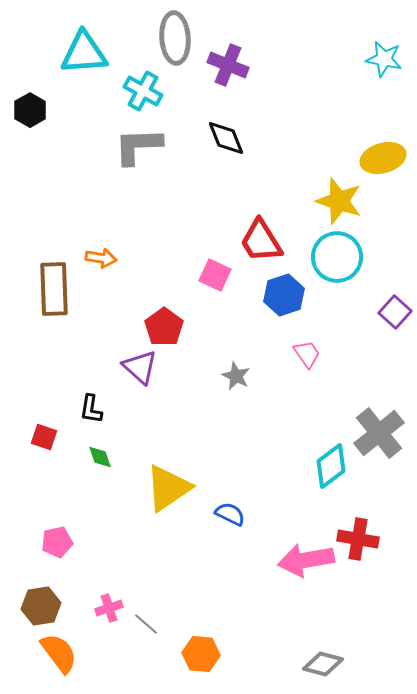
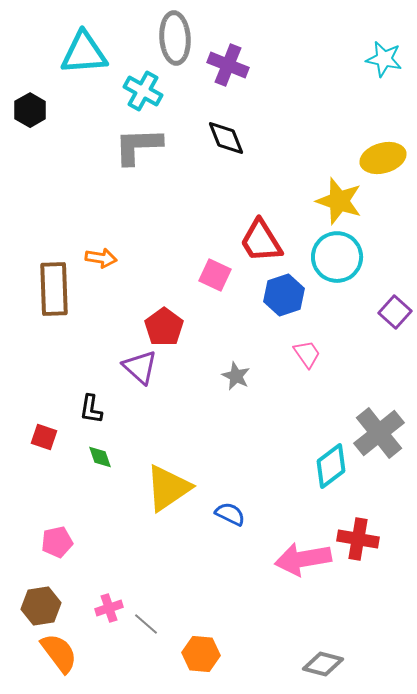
pink arrow: moved 3 px left, 1 px up
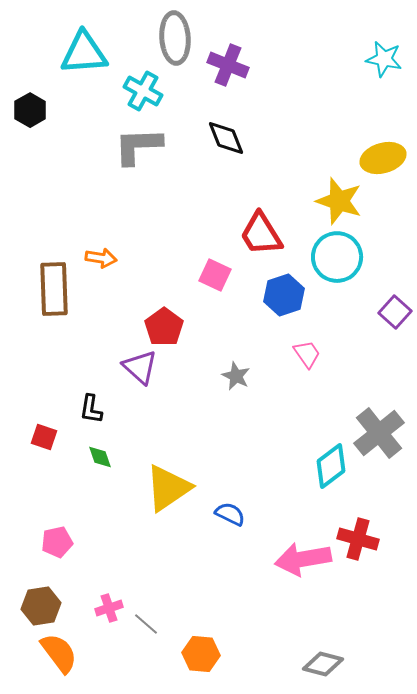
red trapezoid: moved 7 px up
red cross: rotated 6 degrees clockwise
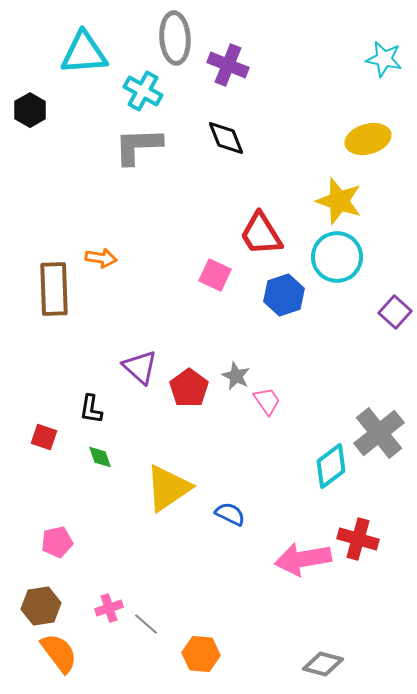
yellow ellipse: moved 15 px left, 19 px up
red pentagon: moved 25 px right, 61 px down
pink trapezoid: moved 40 px left, 47 px down
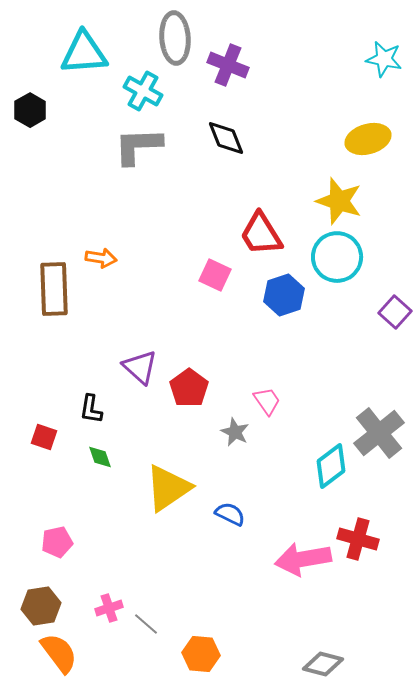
gray star: moved 1 px left, 56 px down
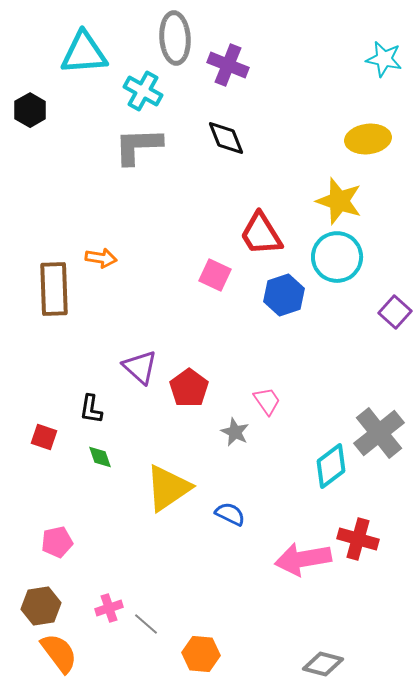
yellow ellipse: rotated 9 degrees clockwise
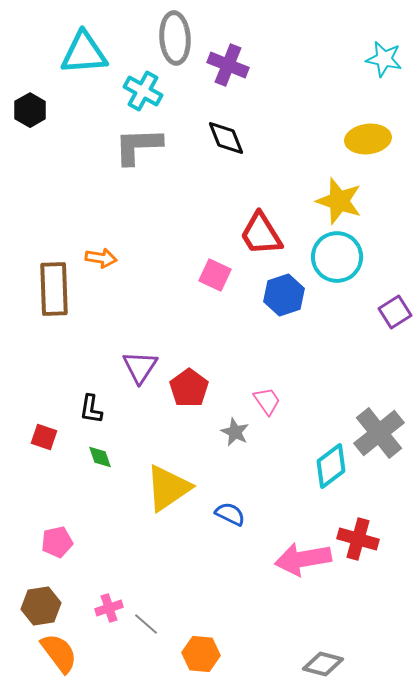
purple square: rotated 16 degrees clockwise
purple triangle: rotated 21 degrees clockwise
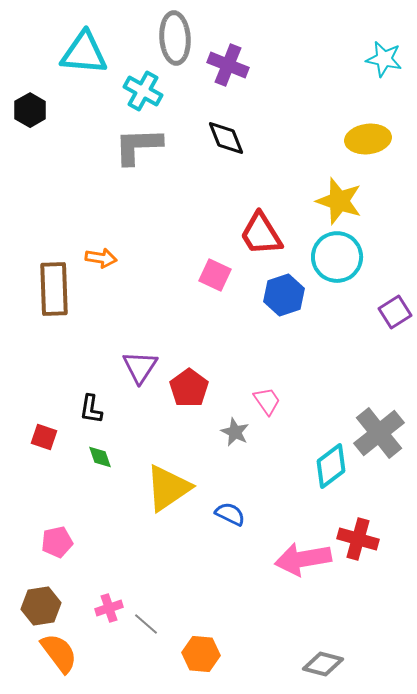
cyan triangle: rotated 9 degrees clockwise
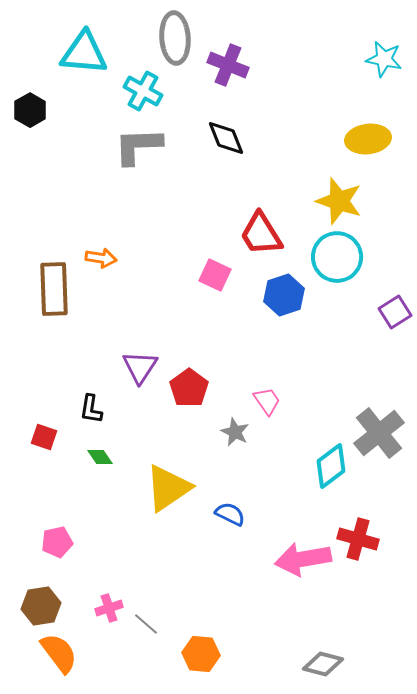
green diamond: rotated 16 degrees counterclockwise
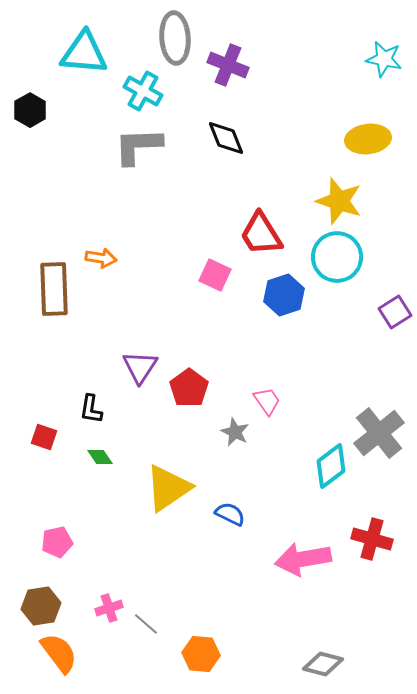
red cross: moved 14 px right
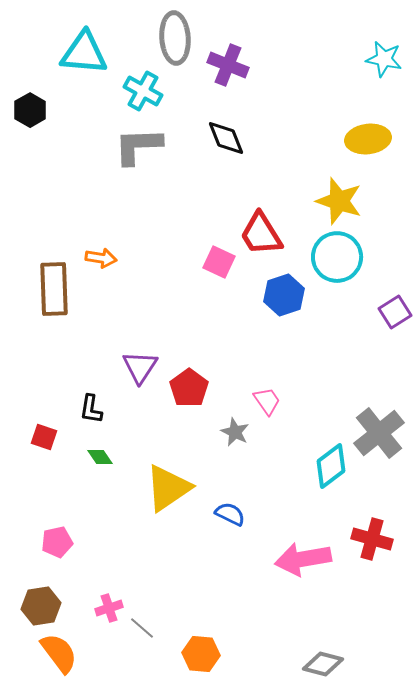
pink square: moved 4 px right, 13 px up
gray line: moved 4 px left, 4 px down
